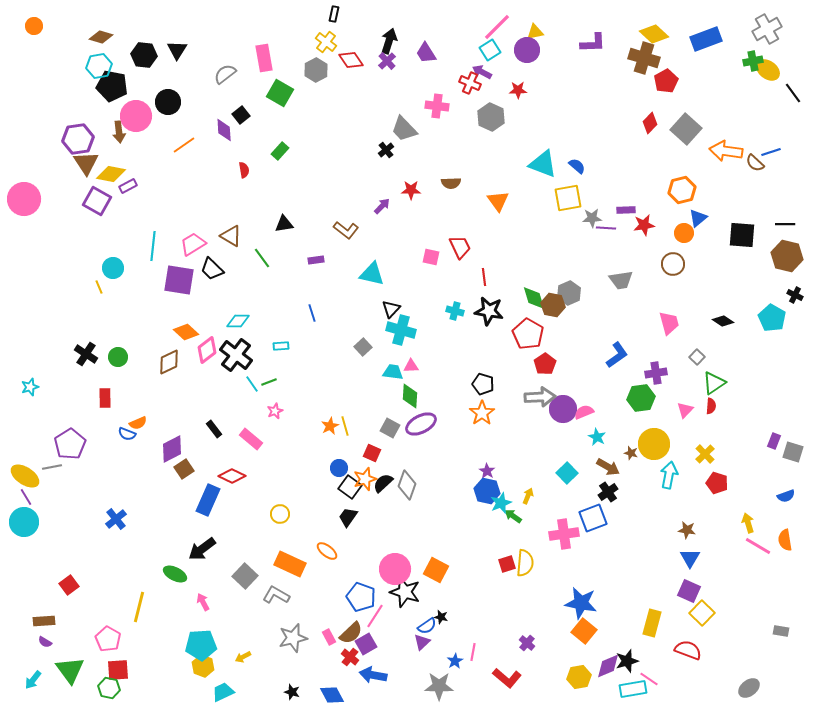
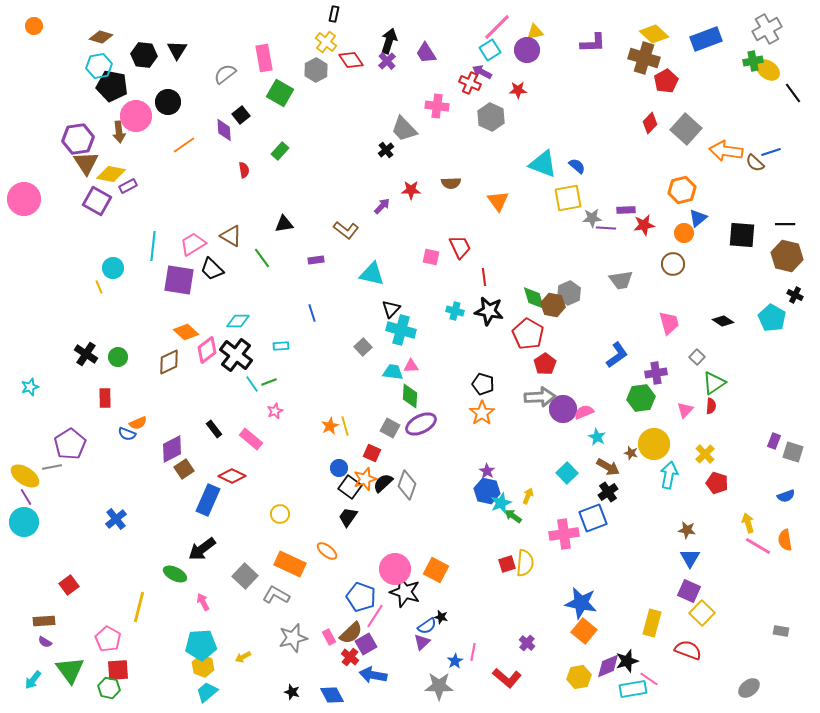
cyan trapezoid at (223, 692): moved 16 px left; rotated 15 degrees counterclockwise
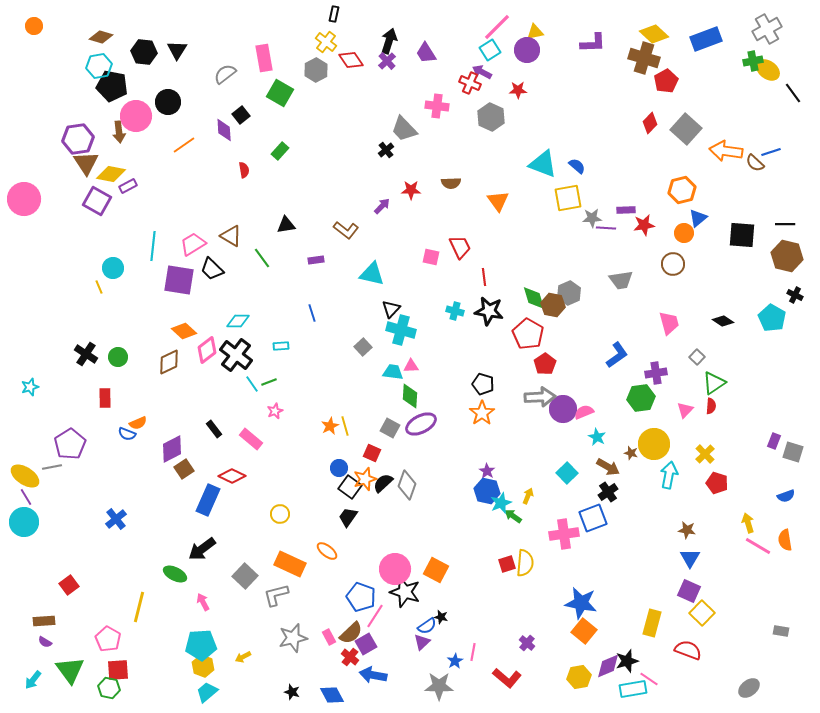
black hexagon at (144, 55): moved 3 px up
black triangle at (284, 224): moved 2 px right, 1 px down
orange diamond at (186, 332): moved 2 px left, 1 px up
gray L-shape at (276, 595): rotated 44 degrees counterclockwise
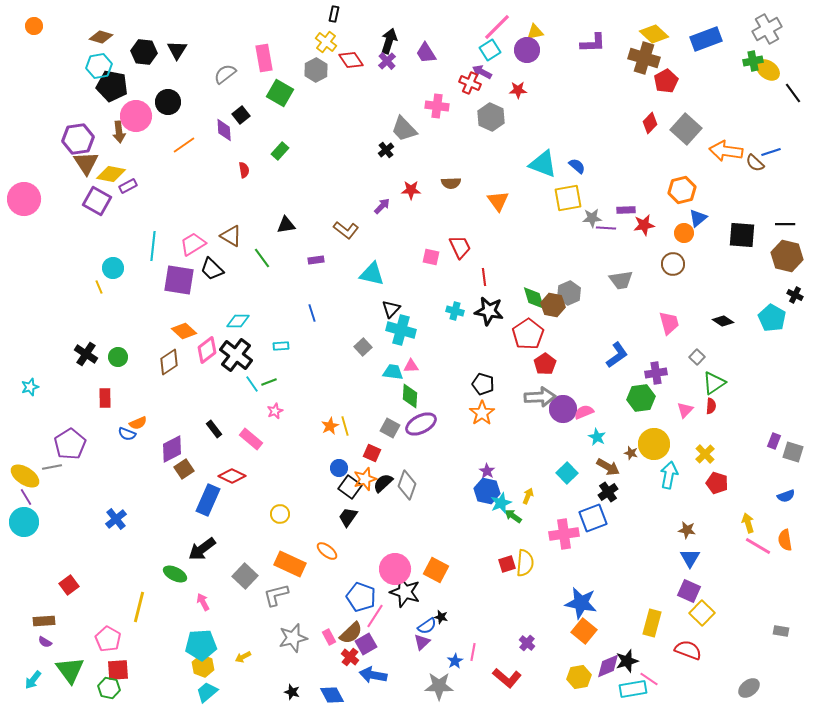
red pentagon at (528, 334): rotated 8 degrees clockwise
brown diamond at (169, 362): rotated 8 degrees counterclockwise
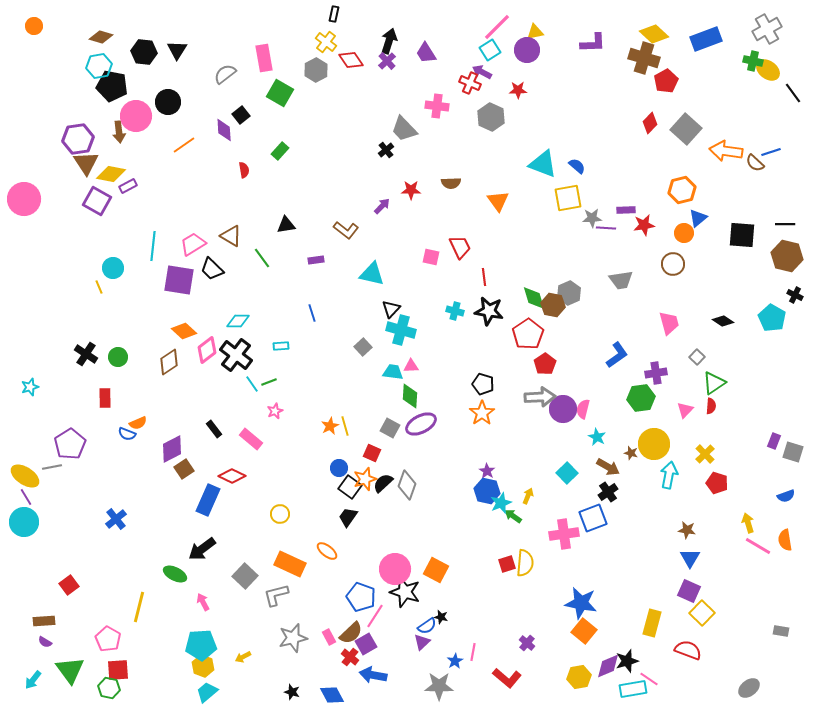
green cross at (753, 61): rotated 24 degrees clockwise
pink semicircle at (584, 412): moved 1 px left, 3 px up; rotated 54 degrees counterclockwise
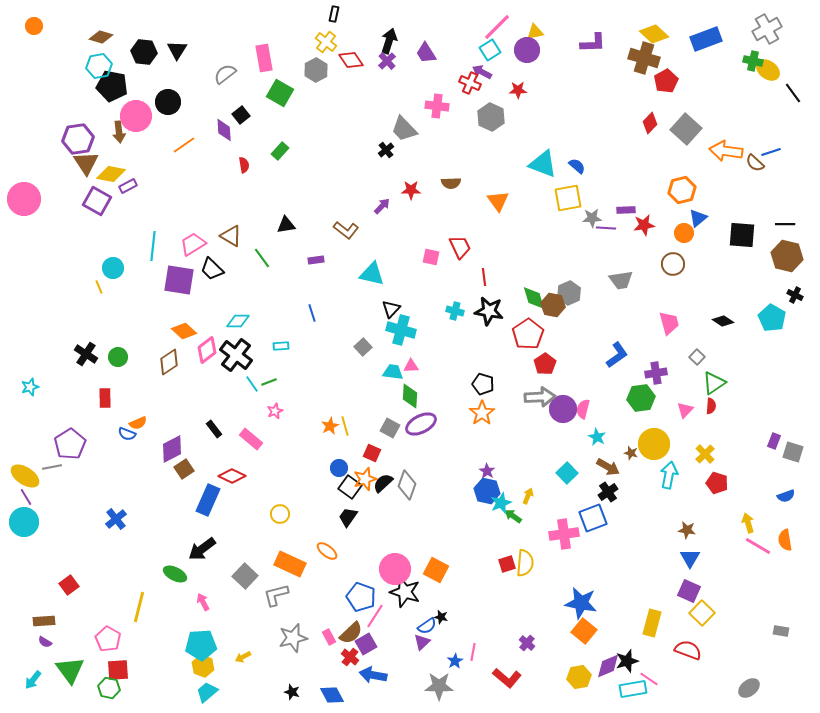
red semicircle at (244, 170): moved 5 px up
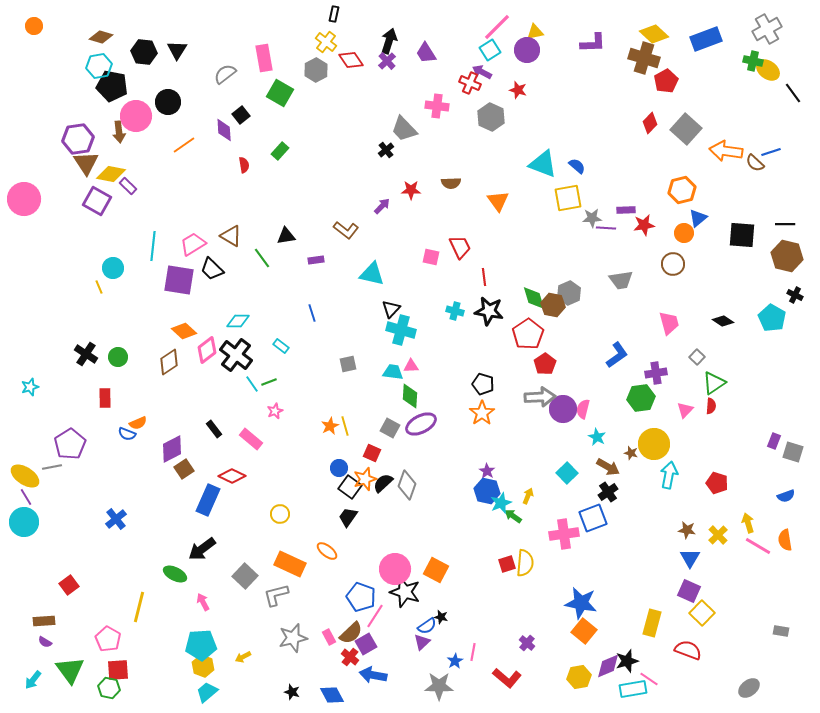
red star at (518, 90): rotated 18 degrees clockwise
purple rectangle at (128, 186): rotated 72 degrees clockwise
black triangle at (286, 225): moved 11 px down
cyan rectangle at (281, 346): rotated 42 degrees clockwise
gray square at (363, 347): moved 15 px left, 17 px down; rotated 30 degrees clockwise
yellow cross at (705, 454): moved 13 px right, 81 px down
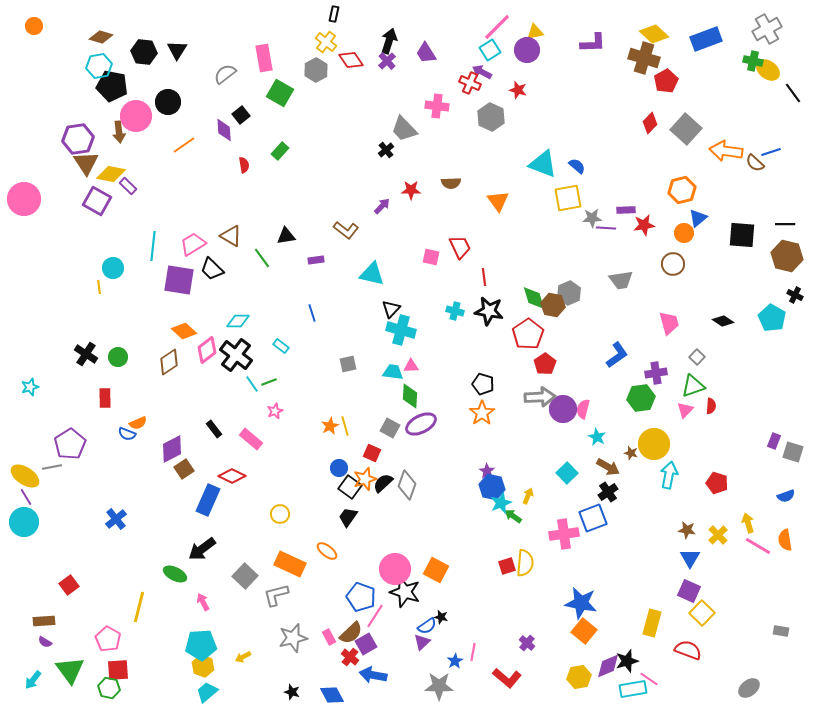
yellow line at (99, 287): rotated 16 degrees clockwise
green triangle at (714, 383): moved 21 px left, 3 px down; rotated 15 degrees clockwise
blue hexagon at (487, 491): moved 5 px right, 4 px up
red square at (507, 564): moved 2 px down
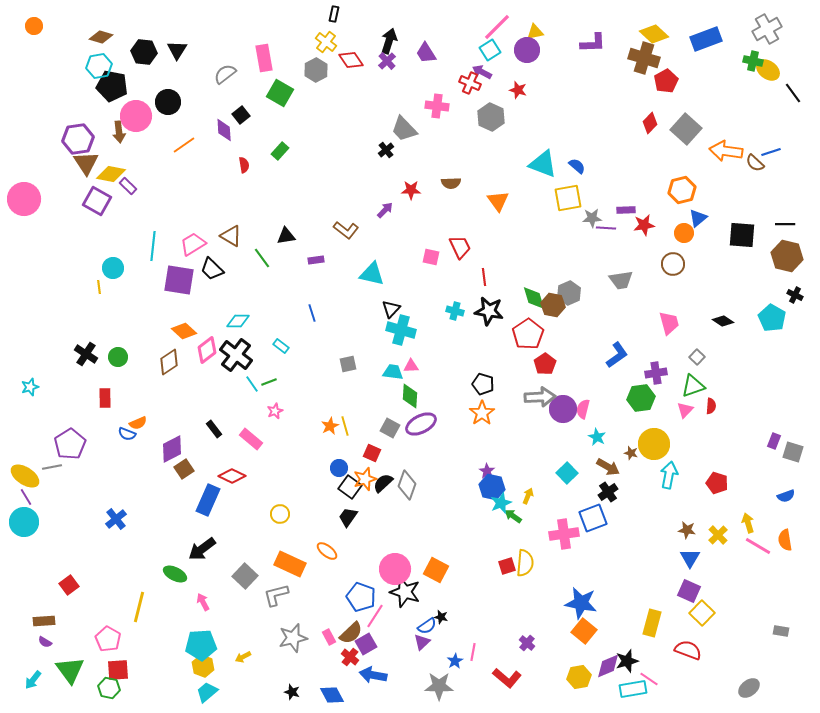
purple arrow at (382, 206): moved 3 px right, 4 px down
